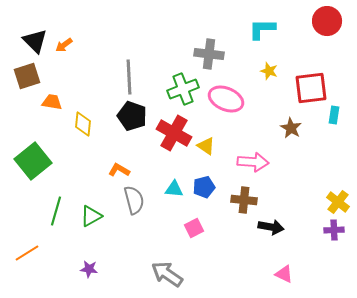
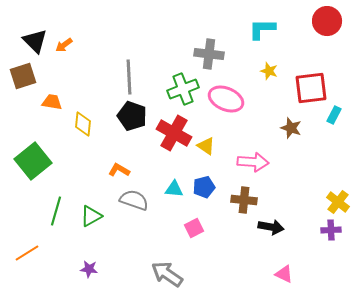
brown square: moved 4 px left
cyan rectangle: rotated 18 degrees clockwise
brown star: rotated 10 degrees counterclockwise
gray semicircle: rotated 56 degrees counterclockwise
purple cross: moved 3 px left
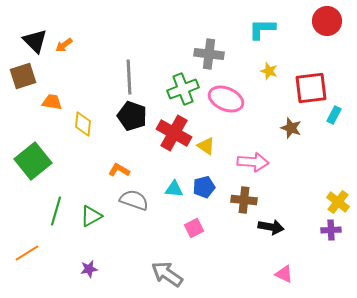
purple star: rotated 18 degrees counterclockwise
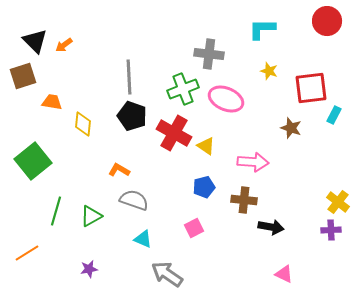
cyan triangle: moved 31 px left, 50 px down; rotated 18 degrees clockwise
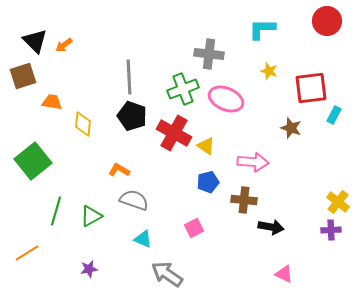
blue pentagon: moved 4 px right, 5 px up
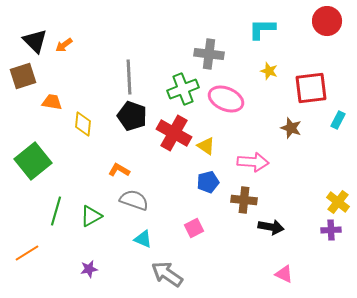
cyan rectangle: moved 4 px right, 5 px down
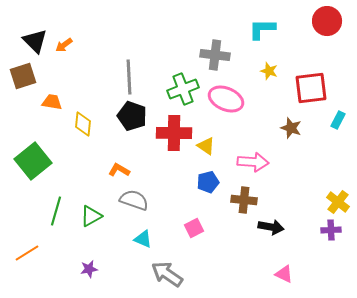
gray cross: moved 6 px right, 1 px down
red cross: rotated 28 degrees counterclockwise
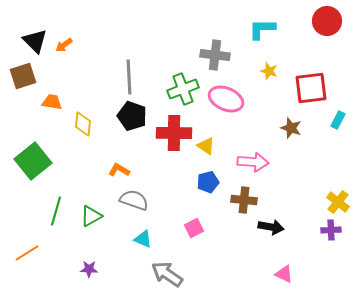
purple star: rotated 12 degrees clockwise
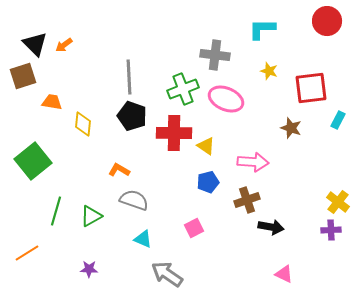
black triangle: moved 3 px down
brown cross: moved 3 px right; rotated 25 degrees counterclockwise
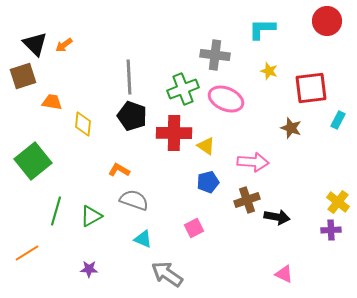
black arrow: moved 6 px right, 10 px up
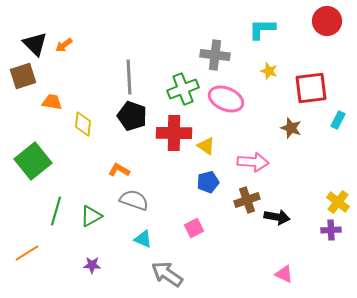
purple star: moved 3 px right, 4 px up
